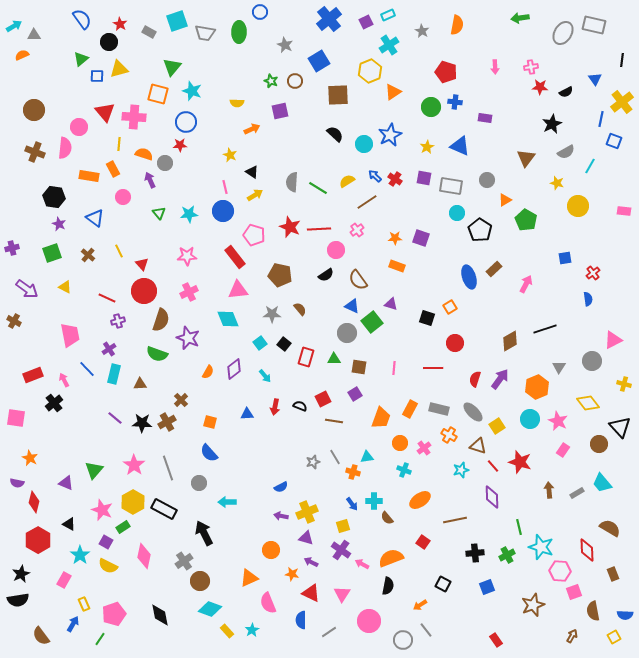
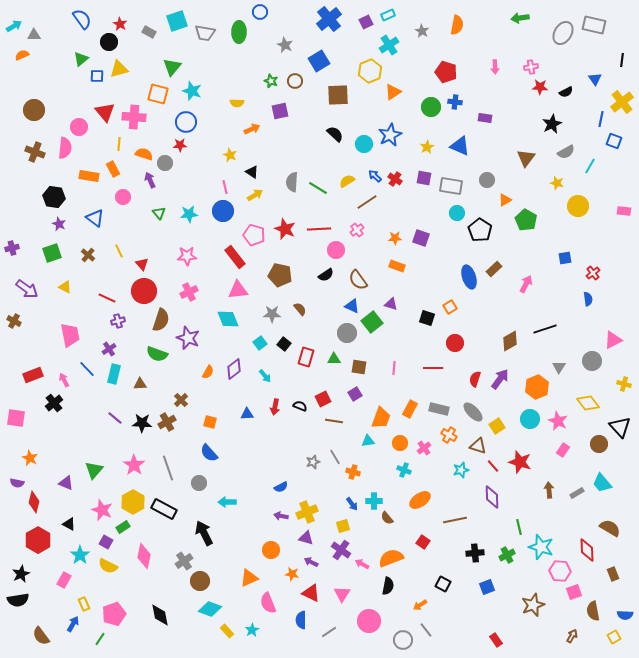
red star at (290, 227): moved 5 px left, 2 px down
cyan triangle at (367, 457): moved 1 px right, 16 px up
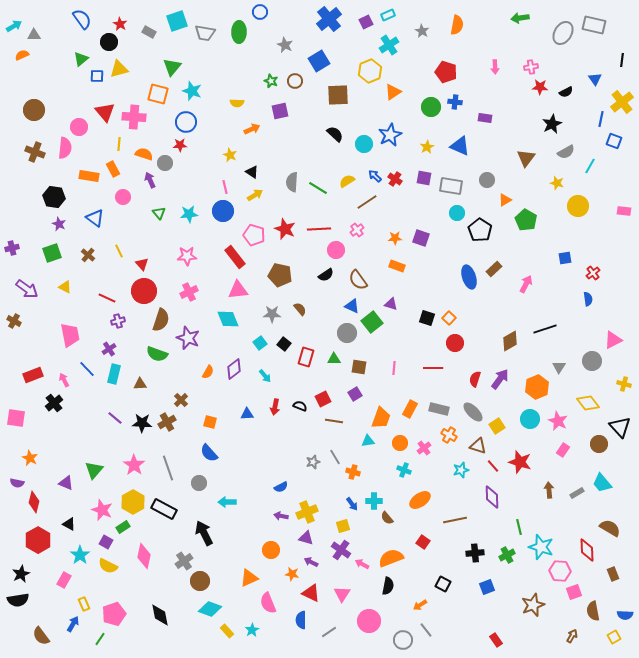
orange square at (450, 307): moved 1 px left, 11 px down; rotated 16 degrees counterclockwise
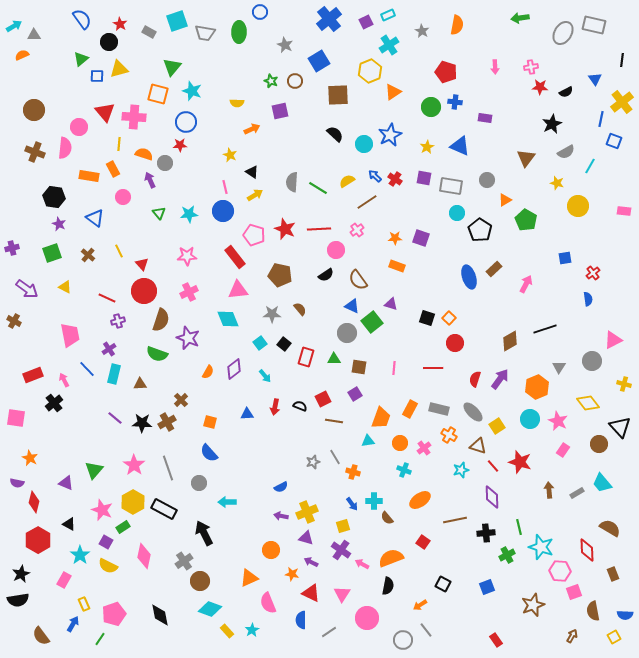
black cross at (475, 553): moved 11 px right, 20 px up
pink circle at (369, 621): moved 2 px left, 3 px up
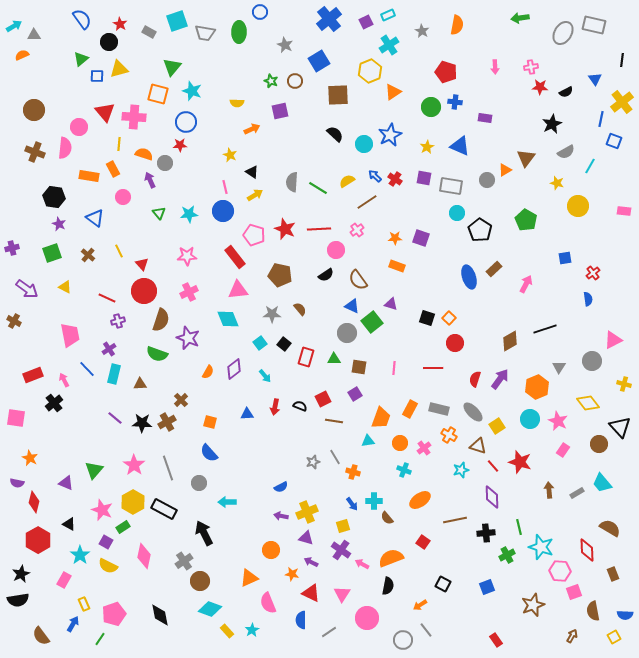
orange triangle at (505, 200): moved 30 px up
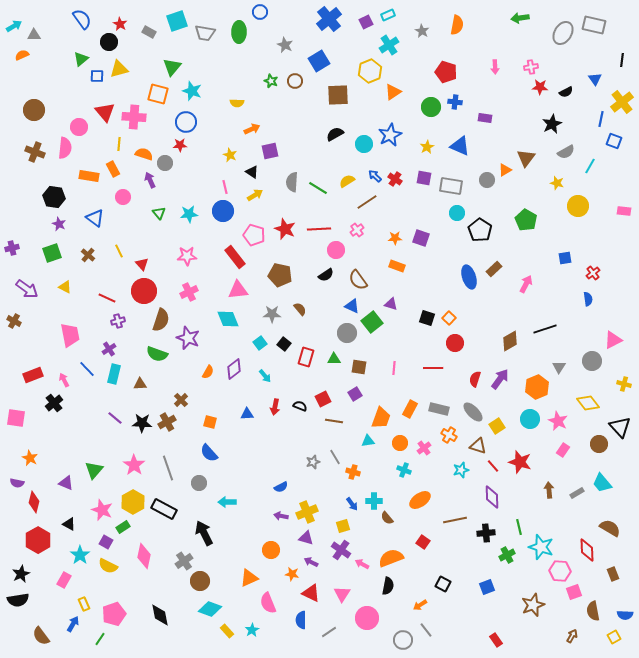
purple square at (280, 111): moved 10 px left, 40 px down
black semicircle at (335, 134): rotated 72 degrees counterclockwise
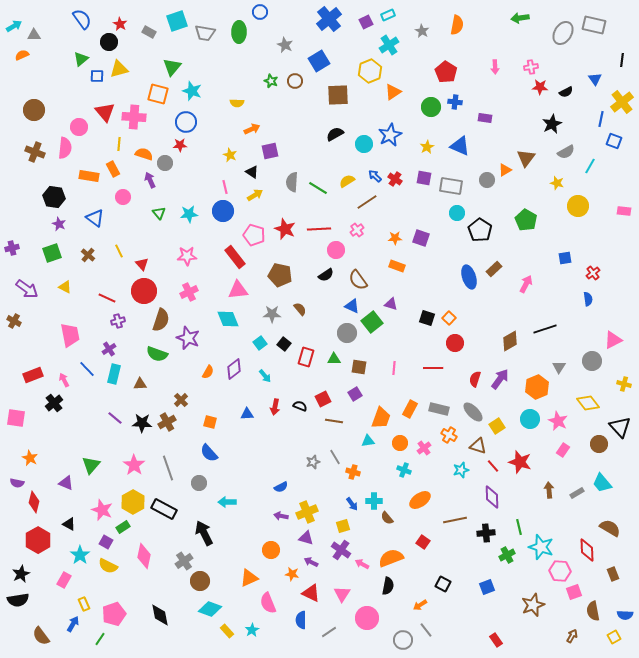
red pentagon at (446, 72): rotated 15 degrees clockwise
green triangle at (94, 470): moved 3 px left, 5 px up
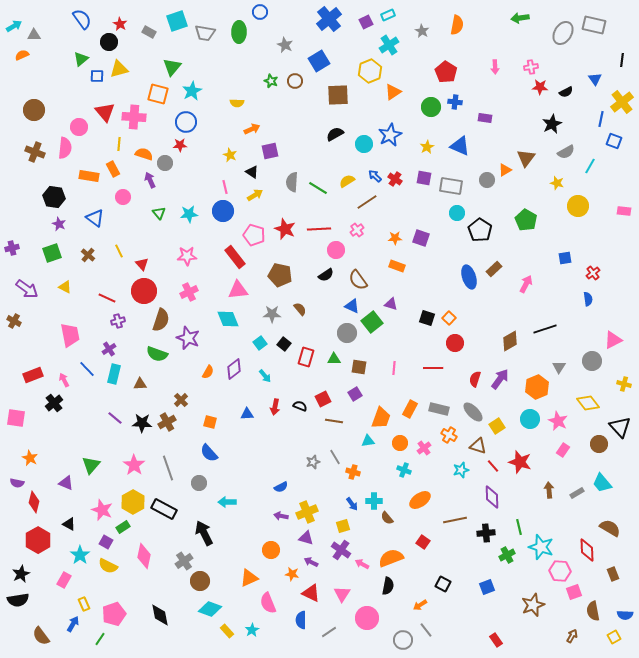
cyan star at (192, 91): rotated 24 degrees clockwise
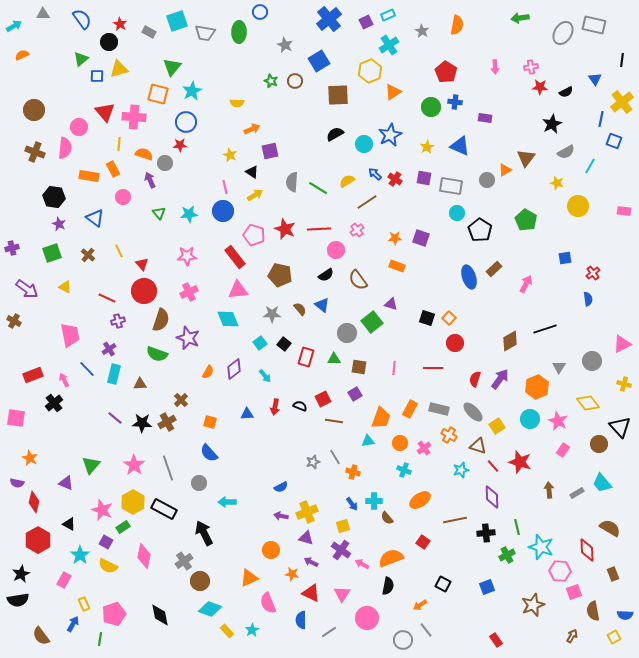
gray triangle at (34, 35): moved 9 px right, 21 px up
blue arrow at (375, 176): moved 2 px up
blue triangle at (352, 306): moved 30 px left, 1 px up; rotated 14 degrees clockwise
pink triangle at (613, 340): moved 9 px right, 4 px down
green line at (519, 527): moved 2 px left
green line at (100, 639): rotated 24 degrees counterclockwise
